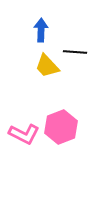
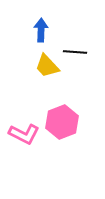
pink hexagon: moved 1 px right, 5 px up
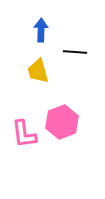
yellow trapezoid: moved 9 px left, 5 px down; rotated 28 degrees clockwise
pink L-shape: rotated 56 degrees clockwise
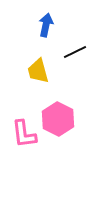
blue arrow: moved 5 px right, 5 px up; rotated 10 degrees clockwise
black line: rotated 30 degrees counterclockwise
pink hexagon: moved 4 px left, 3 px up; rotated 12 degrees counterclockwise
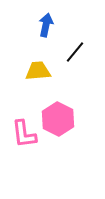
black line: rotated 25 degrees counterclockwise
yellow trapezoid: rotated 100 degrees clockwise
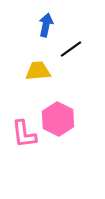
black line: moved 4 px left, 3 px up; rotated 15 degrees clockwise
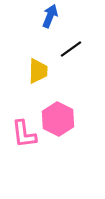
blue arrow: moved 4 px right, 9 px up; rotated 10 degrees clockwise
yellow trapezoid: rotated 96 degrees clockwise
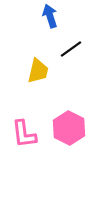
blue arrow: rotated 40 degrees counterclockwise
yellow trapezoid: rotated 12 degrees clockwise
pink hexagon: moved 11 px right, 9 px down
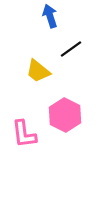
yellow trapezoid: rotated 116 degrees clockwise
pink hexagon: moved 4 px left, 13 px up
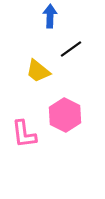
blue arrow: rotated 20 degrees clockwise
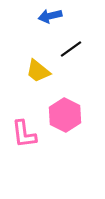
blue arrow: rotated 105 degrees counterclockwise
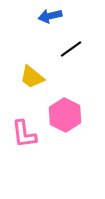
yellow trapezoid: moved 6 px left, 6 px down
